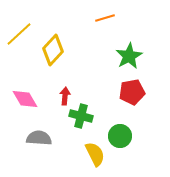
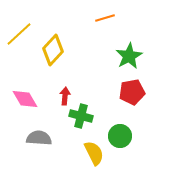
yellow semicircle: moved 1 px left, 1 px up
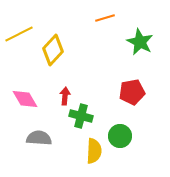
yellow line: rotated 16 degrees clockwise
green star: moved 11 px right, 14 px up; rotated 16 degrees counterclockwise
yellow semicircle: moved 2 px up; rotated 30 degrees clockwise
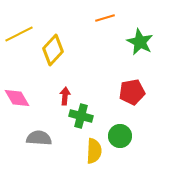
pink diamond: moved 8 px left, 1 px up
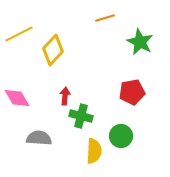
green circle: moved 1 px right
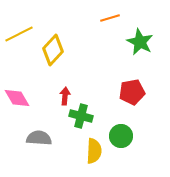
orange line: moved 5 px right
